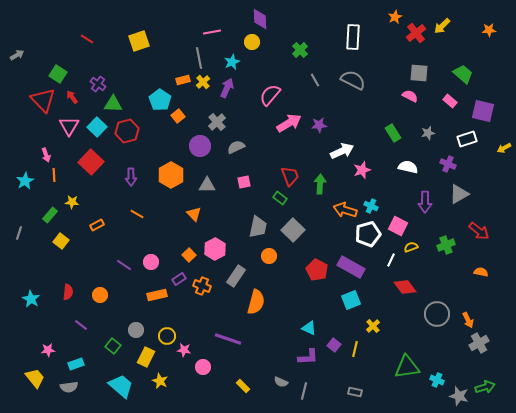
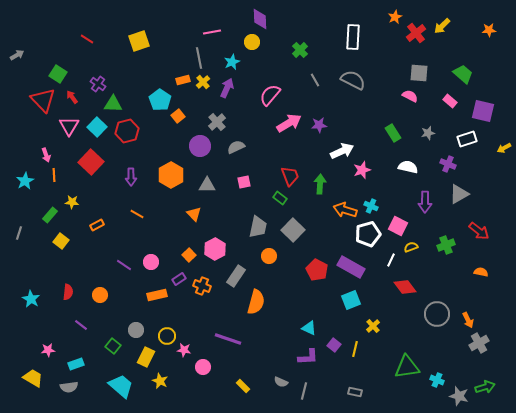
yellow trapezoid at (35, 378): moved 2 px left; rotated 20 degrees counterclockwise
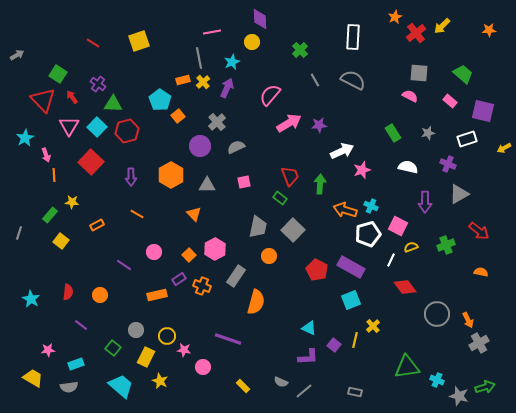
red line at (87, 39): moved 6 px right, 4 px down
cyan star at (25, 181): moved 43 px up
pink circle at (151, 262): moved 3 px right, 10 px up
green square at (113, 346): moved 2 px down
yellow line at (355, 349): moved 9 px up
gray line at (304, 391): rotated 36 degrees clockwise
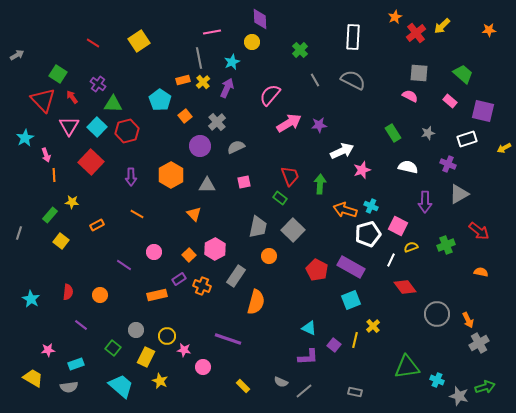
yellow square at (139, 41): rotated 15 degrees counterclockwise
orange square at (178, 116): moved 7 px right
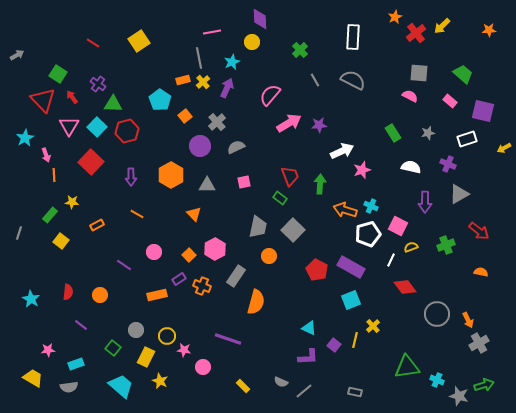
white semicircle at (408, 167): moved 3 px right
green arrow at (485, 387): moved 1 px left, 2 px up
